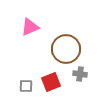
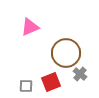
brown circle: moved 4 px down
gray cross: rotated 32 degrees clockwise
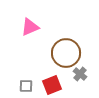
red square: moved 1 px right, 3 px down
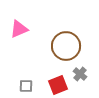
pink triangle: moved 11 px left, 2 px down
brown circle: moved 7 px up
red square: moved 6 px right
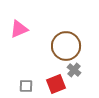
gray cross: moved 6 px left, 4 px up
red square: moved 2 px left, 1 px up
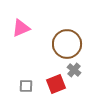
pink triangle: moved 2 px right, 1 px up
brown circle: moved 1 px right, 2 px up
